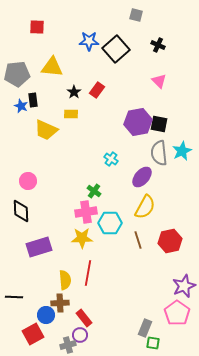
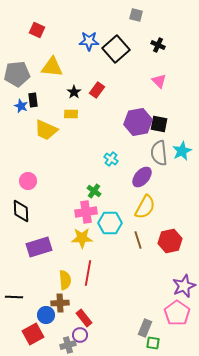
red square at (37, 27): moved 3 px down; rotated 21 degrees clockwise
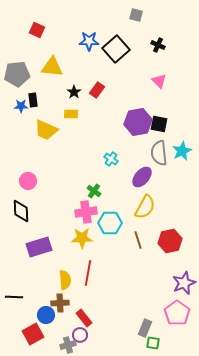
blue star at (21, 106): rotated 24 degrees counterclockwise
purple star at (184, 286): moved 3 px up
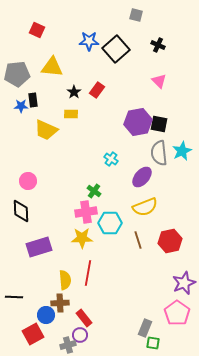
yellow semicircle at (145, 207): rotated 40 degrees clockwise
